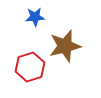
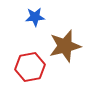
red hexagon: rotated 8 degrees clockwise
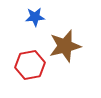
red hexagon: moved 2 px up
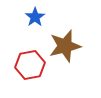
blue star: rotated 30 degrees counterclockwise
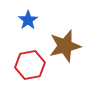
blue star: moved 7 px left, 3 px down
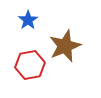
brown star: rotated 8 degrees counterclockwise
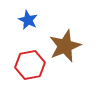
blue star: rotated 12 degrees counterclockwise
